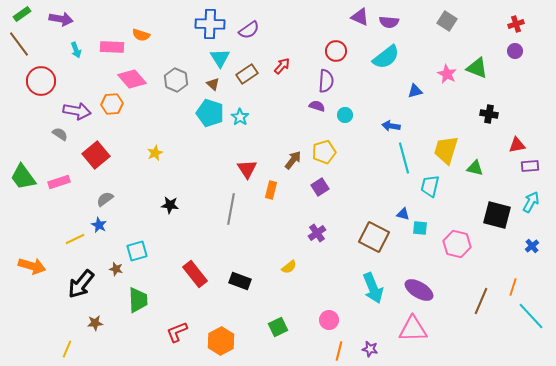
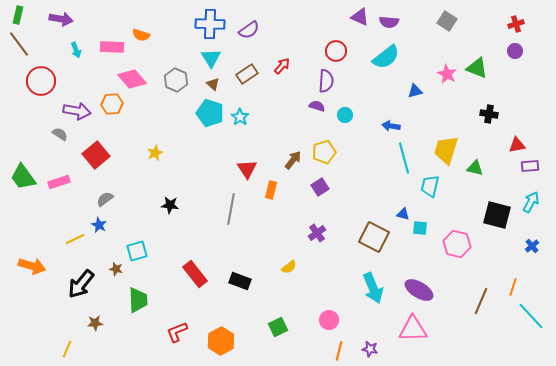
green rectangle at (22, 14): moved 4 px left, 1 px down; rotated 42 degrees counterclockwise
cyan triangle at (220, 58): moved 9 px left
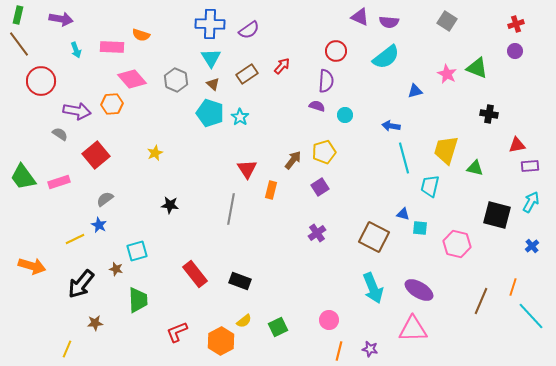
yellow semicircle at (289, 267): moved 45 px left, 54 px down
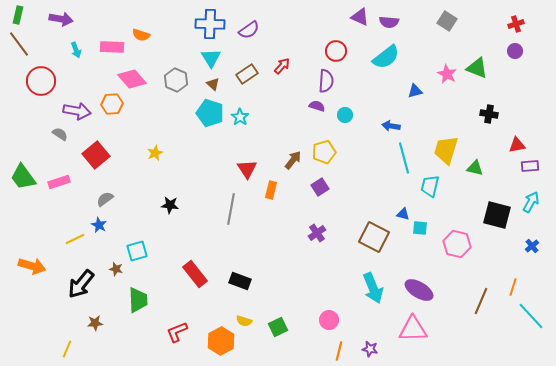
yellow semicircle at (244, 321): rotated 56 degrees clockwise
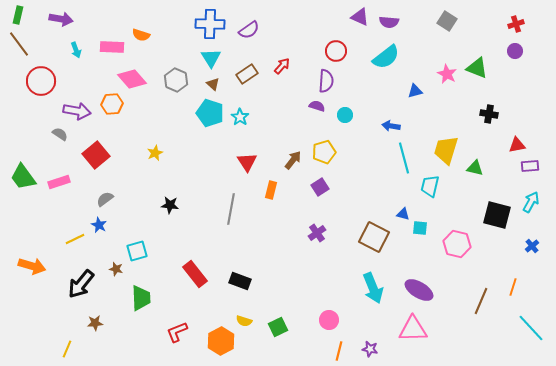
red triangle at (247, 169): moved 7 px up
green trapezoid at (138, 300): moved 3 px right, 2 px up
cyan line at (531, 316): moved 12 px down
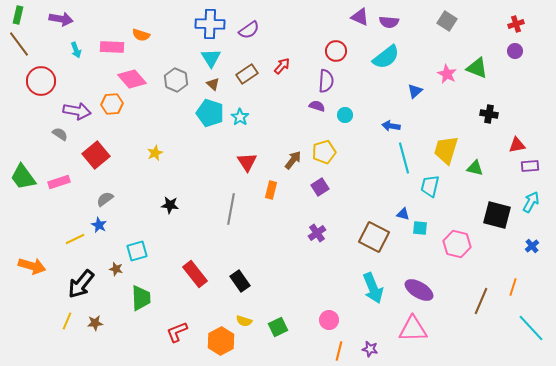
blue triangle at (415, 91): rotated 28 degrees counterclockwise
black rectangle at (240, 281): rotated 35 degrees clockwise
yellow line at (67, 349): moved 28 px up
